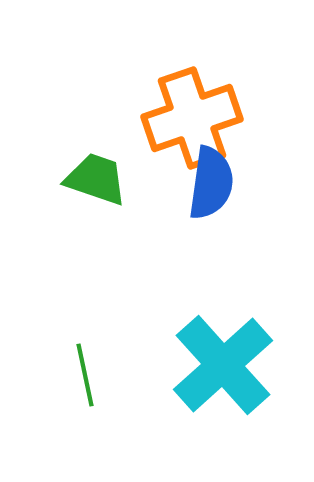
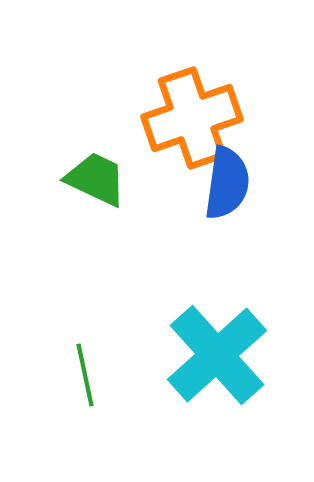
green trapezoid: rotated 6 degrees clockwise
blue semicircle: moved 16 px right
cyan cross: moved 6 px left, 10 px up
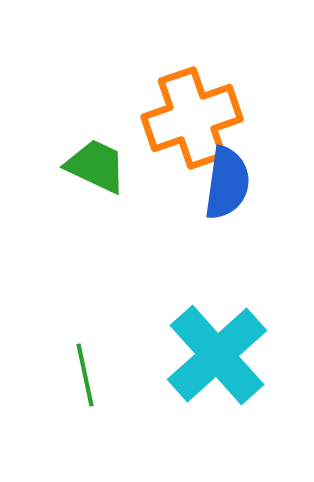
green trapezoid: moved 13 px up
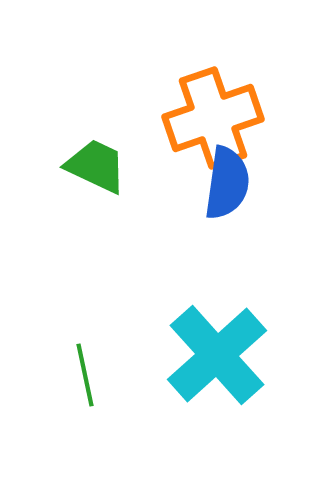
orange cross: moved 21 px right
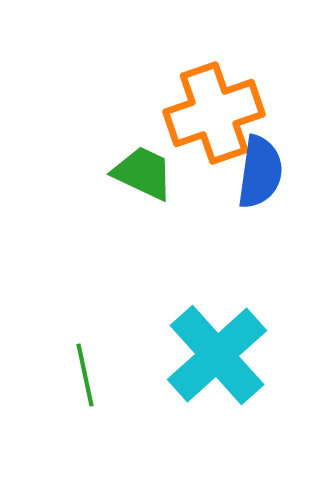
orange cross: moved 1 px right, 5 px up
green trapezoid: moved 47 px right, 7 px down
blue semicircle: moved 33 px right, 11 px up
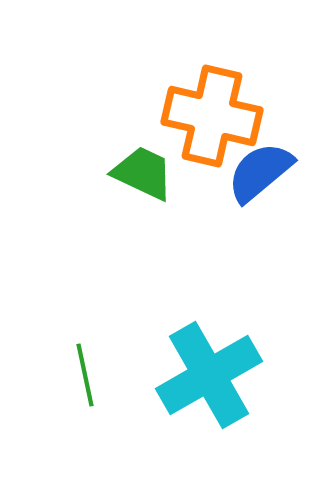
orange cross: moved 2 px left, 3 px down; rotated 32 degrees clockwise
blue semicircle: rotated 138 degrees counterclockwise
cyan cross: moved 8 px left, 20 px down; rotated 12 degrees clockwise
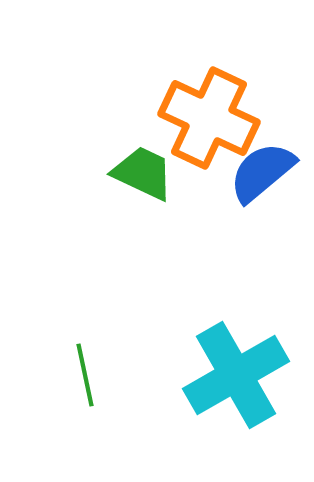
orange cross: moved 3 px left, 2 px down; rotated 12 degrees clockwise
blue semicircle: moved 2 px right
cyan cross: moved 27 px right
